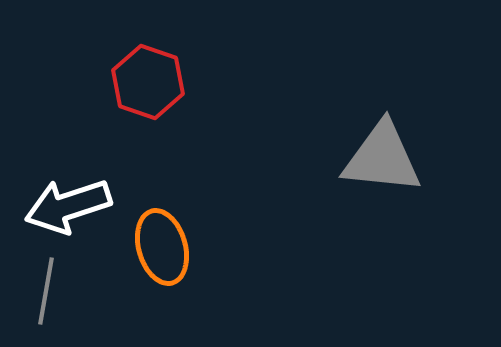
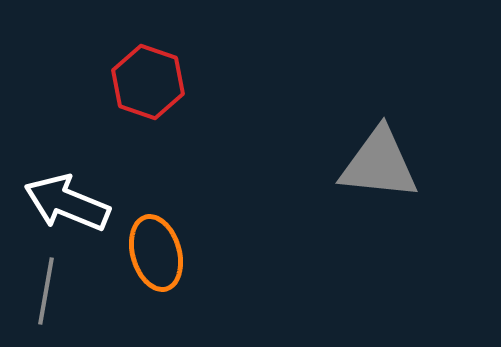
gray triangle: moved 3 px left, 6 px down
white arrow: moved 1 px left, 3 px up; rotated 40 degrees clockwise
orange ellipse: moved 6 px left, 6 px down
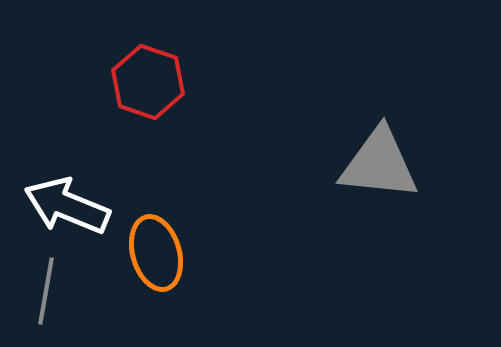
white arrow: moved 3 px down
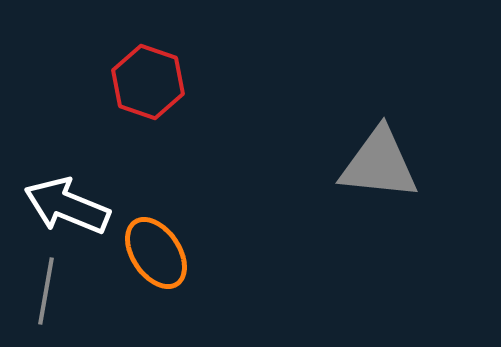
orange ellipse: rotated 18 degrees counterclockwise
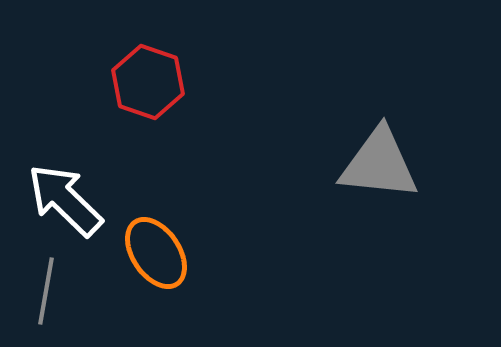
white arrow: moved 2 px left, 6 px up; rotated 22 degrees clockwise
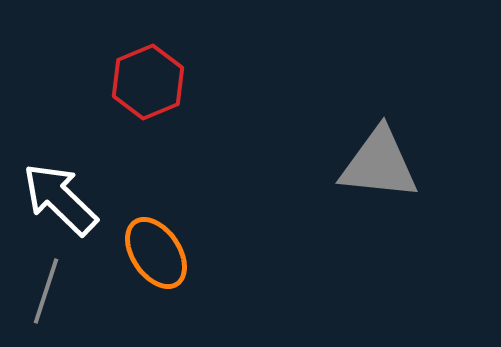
red hexagon: rotated 18 degrees clockwise
white arrow: moved 5 px left, 1 px up
gray line: rotated 8 degrees clockwise
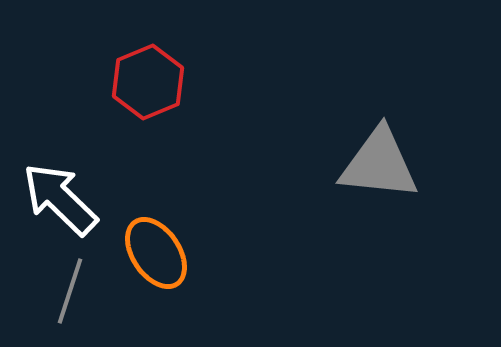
gray line: moved 24 px right
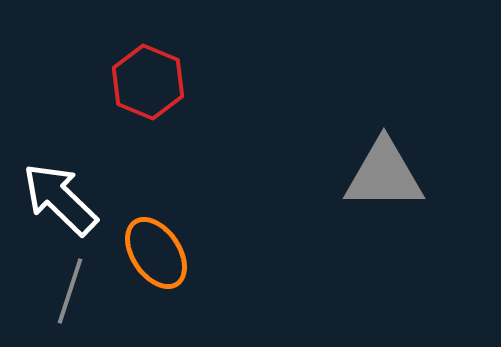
red hexagon: rotated 14 degrees counterclockwise
gray triangle: moved 5 px right, 11 px down; rotated 6 degrees counterclockwise
